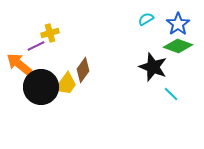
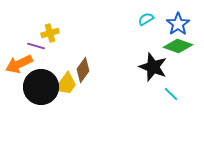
purple line: rotated 42 degrees clockwise
orange arrow: rotated 64 degrees counterclockwise
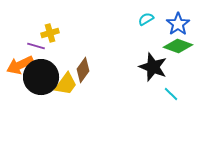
orange arrow: moved 1 px right, 1 px down
black circle: moved 10 px up
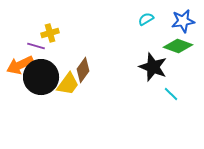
blue star: moved 5 px right, 3 px up; rotated 25 degrees clockwise
yellow trapezoid: moved 2 px right
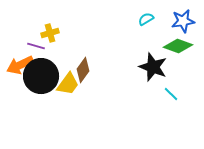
black circle: moved 1 px up
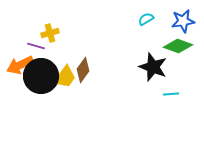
yellow trapezoid: moved 3 px left, 7 px up
cyan line: rotated 49 degrees counterclockwise
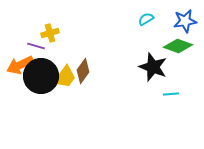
blue star: moved 2 px right
brown diamond: moved 1 px down
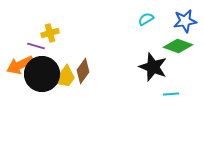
black circle: moved 1 px right, 2 px up
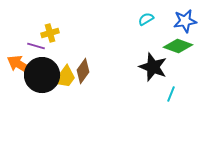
orange arrow: rotated 56 degrees clockwise
black circle: moved 1 px down
cyan line: rotated 63 degrees counterclockwise
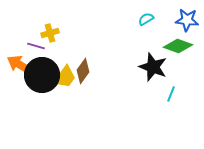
blue star: moved 2 px right, 1 px up; rotated 15 degrees clockwise
